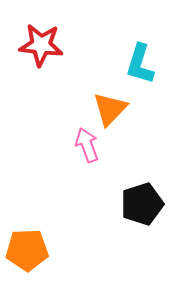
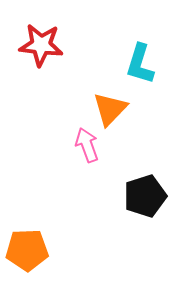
black pentagon: moved 3 px right, 8 px up
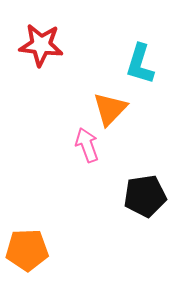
black pentagon: rotated 9 degrees clockwise
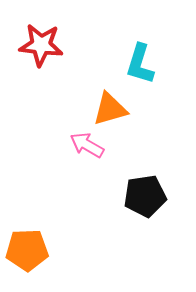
orange triangle: rotated 30 degrees clockwise
pink arrow: rotated 40 degrees counterclockwise
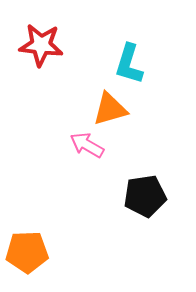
cyan L-shape: moved 11 px left
orange pentagon: moved 2 px down
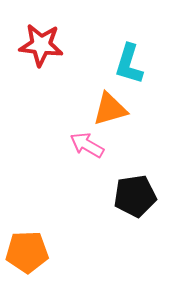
black pentagon: moved 10 px left
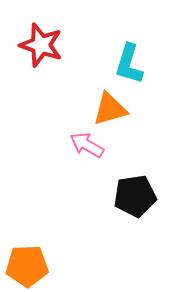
red star: rotated 12 degrees clockwise
orange pentagon: moved 14 px down
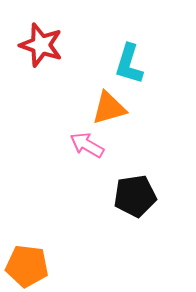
orange triangle: moved 1 px left, 1 px up
orange pentagon: rotated 9 degrees clockwise
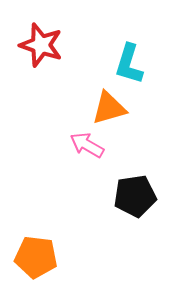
orange pentagon: moved 9 px right, 9 px up
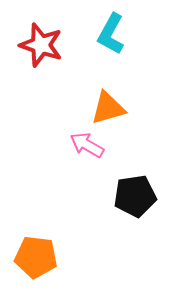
cyan L-shape: moved 18 px left, 30 px up; rotated 12 degrees clockwise
orange triangle: moved 1 px left
